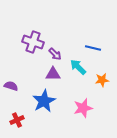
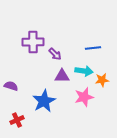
purple cross: rotated 20 degrees counterclockwise
blue line: rotated 21 degrees counterclockwise
cyan arrow: moved 6 px right, 4 px down; rotated 144 degrees clockwise
purple triangle: moved 9 px right, 2 px down
pink star: moved 1 px right, 11 px up
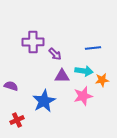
pink star: moved 1 px left, 1 px up
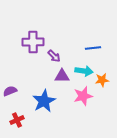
purple arrow: moved 1 px left, 2 px down
purple semicircle: moved 1 px left, 5 px down; rotated 40 degrees counterclockwise
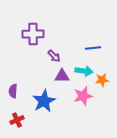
purple cross: moved 8 px up
purple semicircle: moved 3 px right; rotated 64 degrees counterclockwise
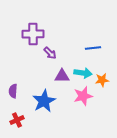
purple arrow: moved 4 px left, 3 px up
cyan arrow: moved 1 px left, 2 px down
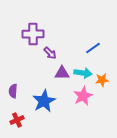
blue line: rotated 28 degrees counterclockwise
purple triangle: moved 3 px up
pink star: rotated 12 degrees counterclockwise
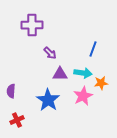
purple cross: moved 1 px left, 9 px up
blue line: moved 1 px down; rotated 35 degrees counterclockwise
purple triangle: moved 2 px left, 1 px down
orange star: moved 1 px left, 3 px down
purple semicircle: moved 2 px left
blue star: moved 4 px right, 1 px up; rotated 10 degrees counterclockwise
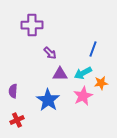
cyan arrow: rotated 144 degrees clockwise
purple semicircle: moved 2 px right
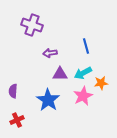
purple cross: rotated 20 degrees clockwise
blue line: moved 7 px left, 3 px up; rotated 35 degrees counterclockwise
purple arrow: rotated 128 degrees clockwise
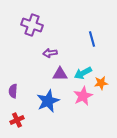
blue line: moved 6 px right, 7 px up
blue star: moved 1 px down; rotated 15 degrees clockwise
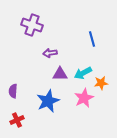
pink star: moved 1 px right, 2 px down
